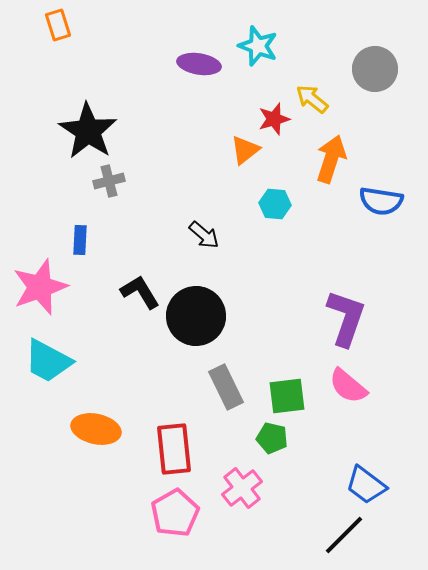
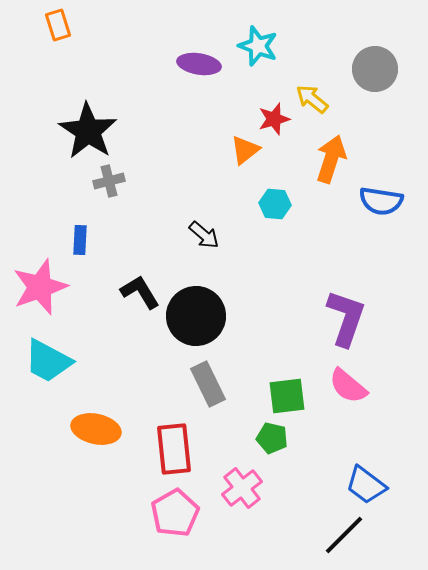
gray rectangle: moved 18 px left, 3 px up
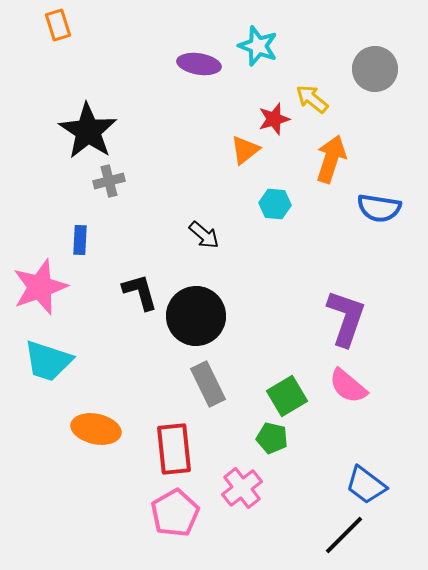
blue semicircle: moved 2 px left, 7 px down
black L-shape: rotated 15 degrees clockwise
cyan trapezoid: rotated 10 degrees counterclockwise
green square: rotated 24 degrees counterclockwise
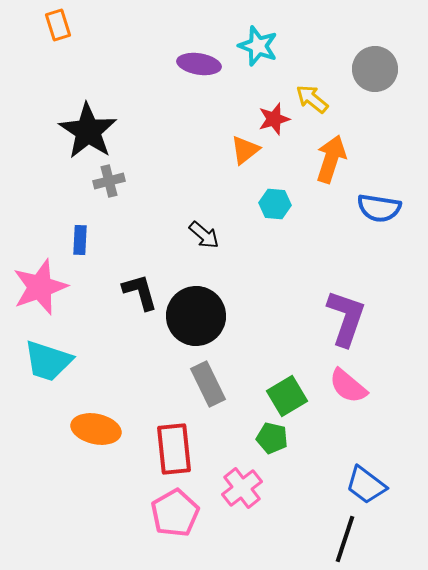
black line: moved 1 px right, 4 px down; rotated 27 degrees counterclockwise
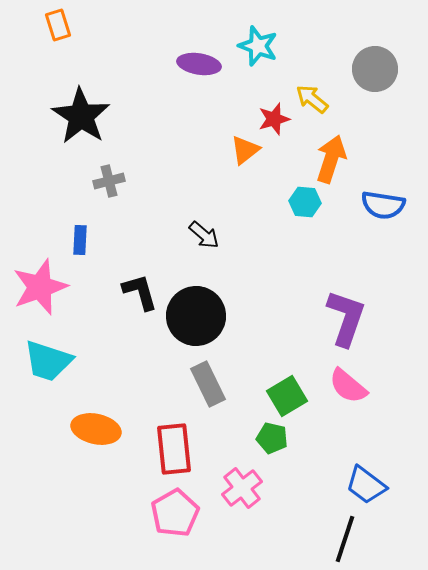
black star: moved 7 px left, 15 px up
cyan hexagon: moved 30 px right, 2 px up
blue semicircle: moved 4 px right, 3 px up
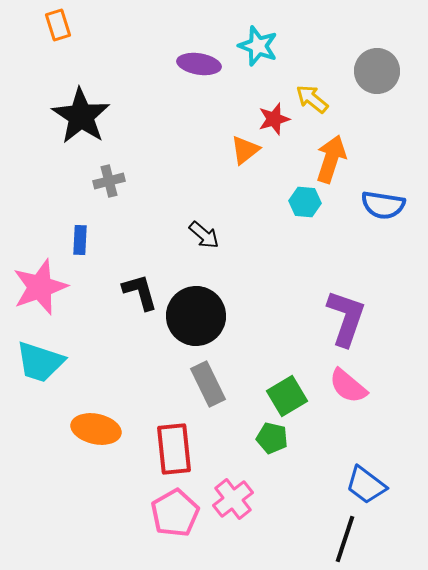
gray circle: moved 2 px right, 2 px down
cyan trapezoid: moved 8 px left, 1 px down
pink cross: moved 9 px left, 11 px down
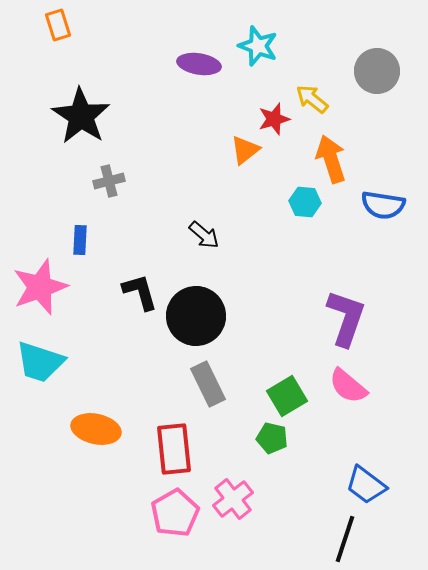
orange arrow: rotated 36 degrees counterclockwise
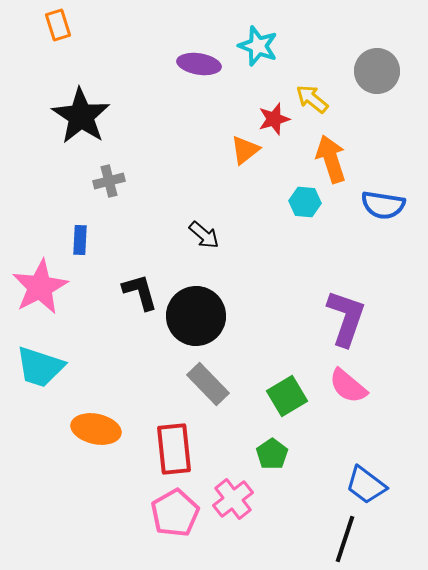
pink star: rotated 8 degrees counterclockwise
cyan trapezoid: moved 5 px down
gray rectangle: rotated 18 degrees counterclockwise
green pentagon: moved 16 px down; rotated 24 degrees clockwise
